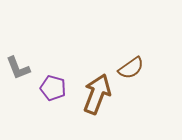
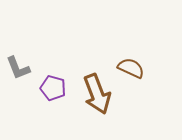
brown semicircle: rotated 120 degrees counterclockwise
brown arrow: rotated 138 degrees clockwise
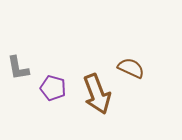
gray L-shape: rotated 12 degrees clockwise
